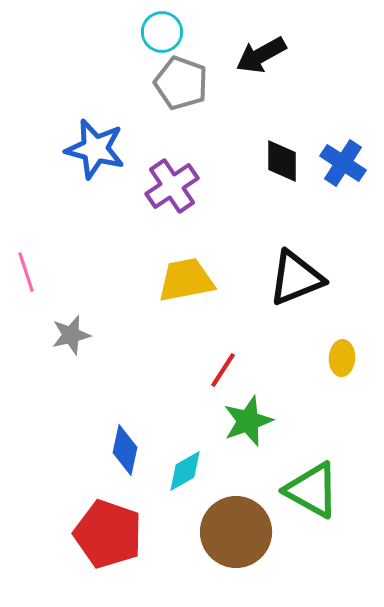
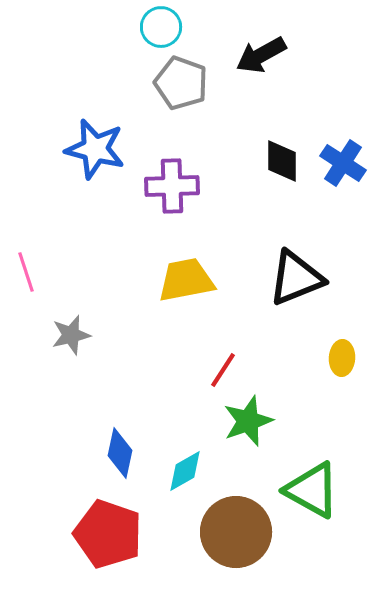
cyan circle: moved 1 px left, 5 px up
purple cross: rotated 32 degrees clockwise
blue diamond: moved 5 px left, 3 px down
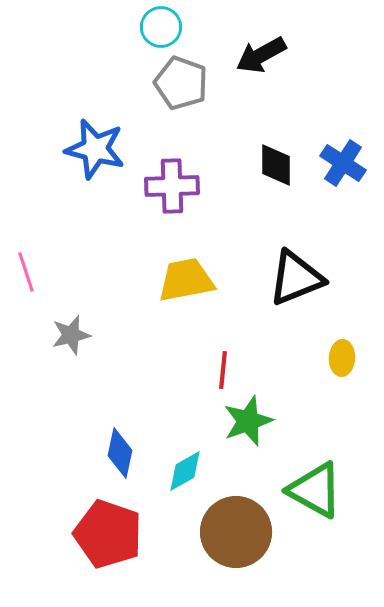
black diamond: moved 6 px left, 4 px down
red line: rotated 27 degrees counterclockwise
green triangle: moved 3 px right
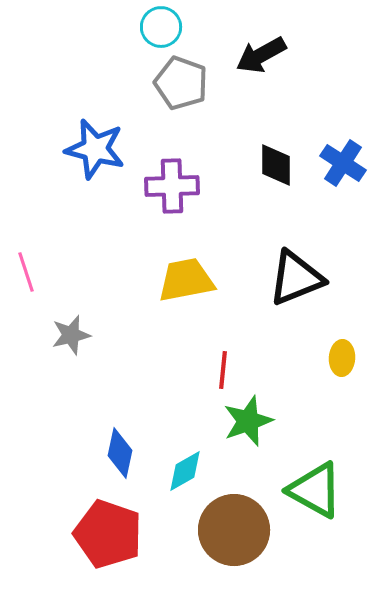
brown circle: moved 2 px left, 2 px up
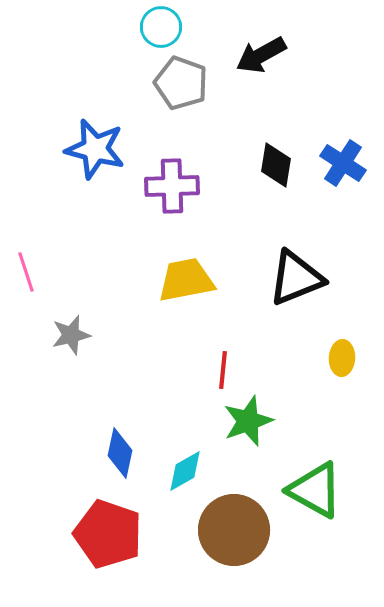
black diamond: rotated 9 degrees clockwise
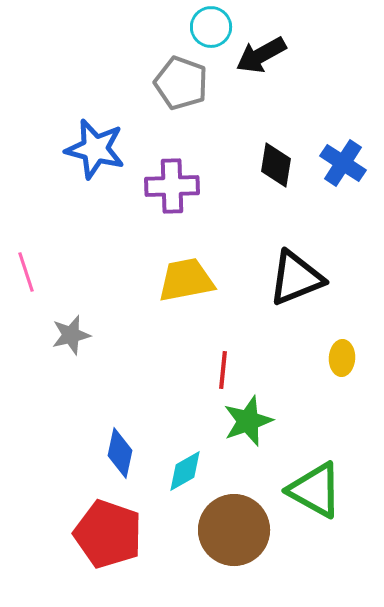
cyan circle: moved 50 px right
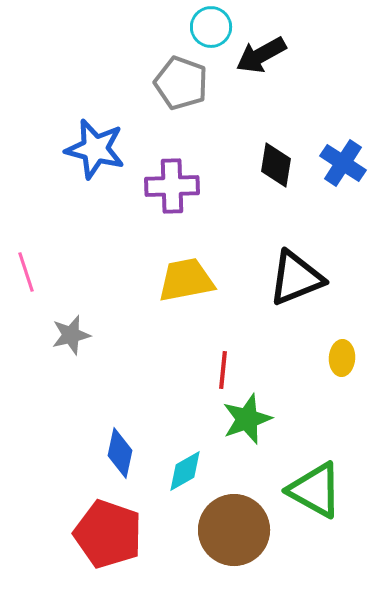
green star: moved 1 px left, 2 px up
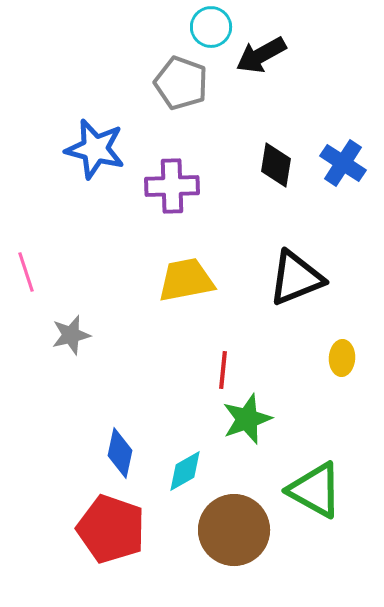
red pentagon: moved 3 px right, 5 px up
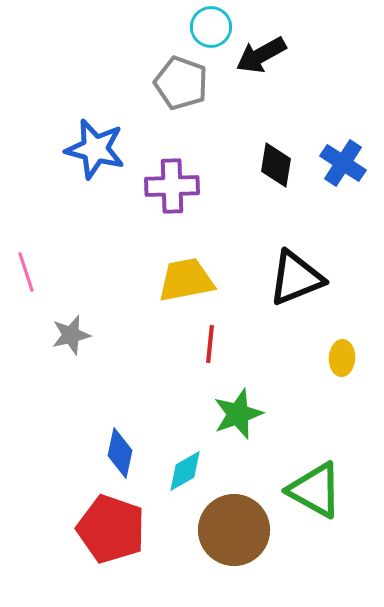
red line: moved 13 px left, 26 px up
green star: moved 9 px left, 5 px up
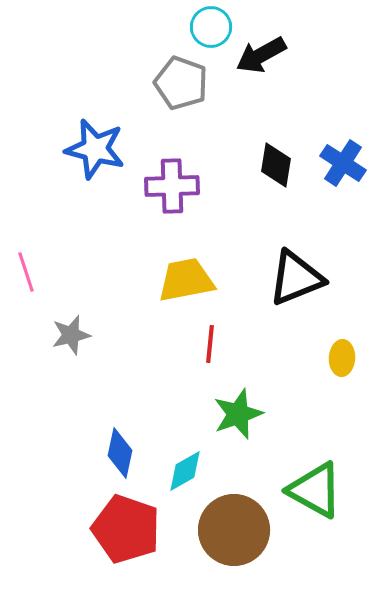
red pentagon: moved 15 px right
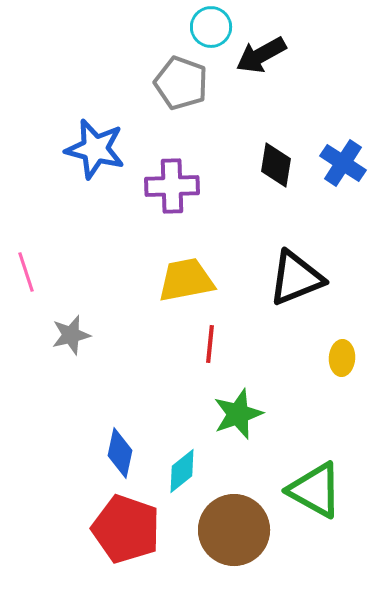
cyan diamond: moved 3 px left; rotated 9 degrees counterclockwise
